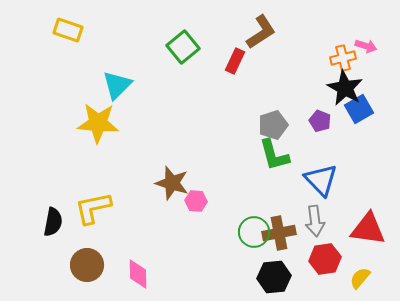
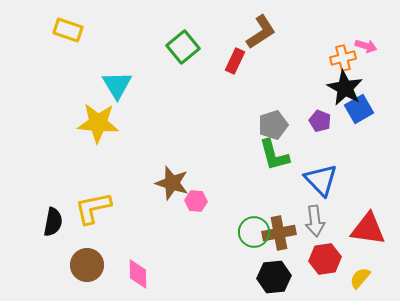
cyan triangle: rotated 16 degrees counterclockwise
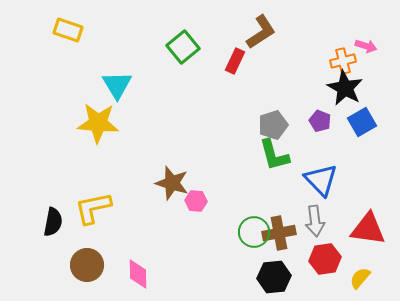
orange cross: moved 3 px down
blue square: moved 3 px right, 13 px down
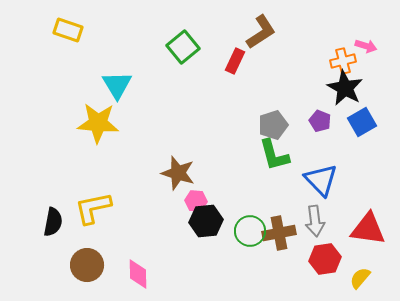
brown star: moved 6 px right, 10 px up
green circle: moved 4 px left, 1 px up
black hexagon: moved 68 px left, 56 px up
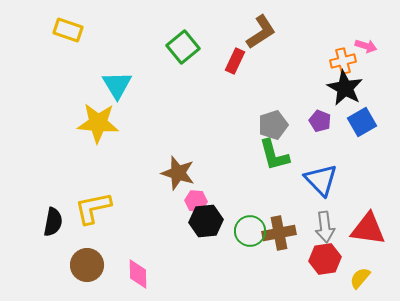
gray arrow: moved 10 px right, 6 px down
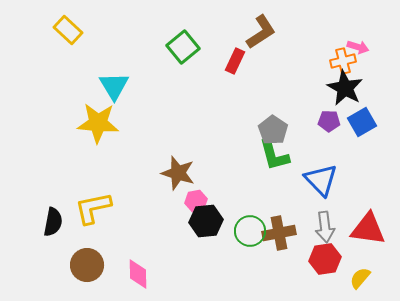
yellow rectangle: rotated 24 degrees clockwise
pink arrow: moved 8 px left, 1 px down
cyan triangle: moved 3 px left, 1 px down
purple pentagon: moved 9 px right; rotated 20 degrees counterclockwise
gray pentagon: moved 5 px down; rotated 20 degrees counterclockwise
pink hexagon: rotated 15 degrees counterclockwise
